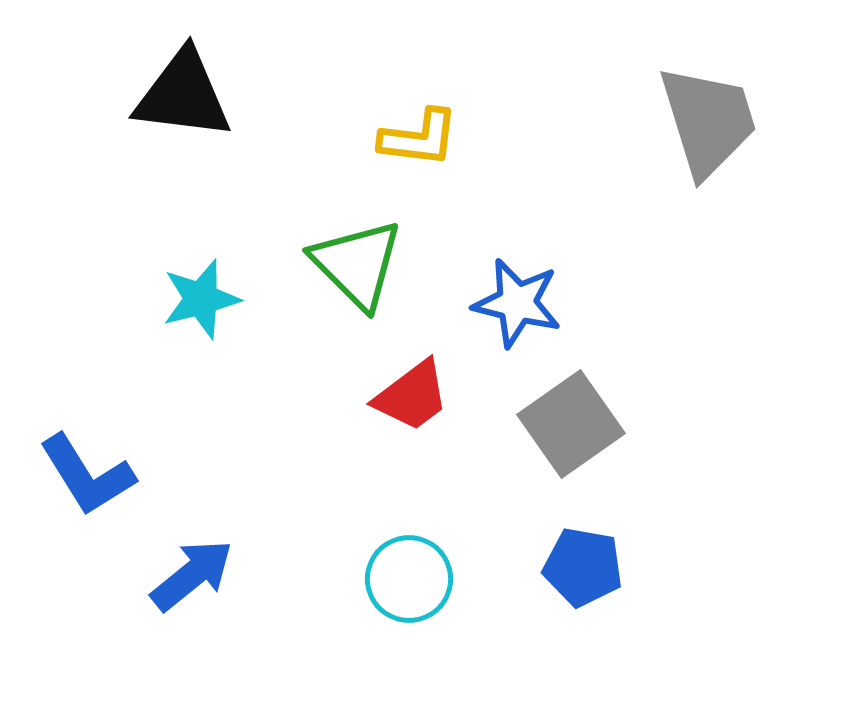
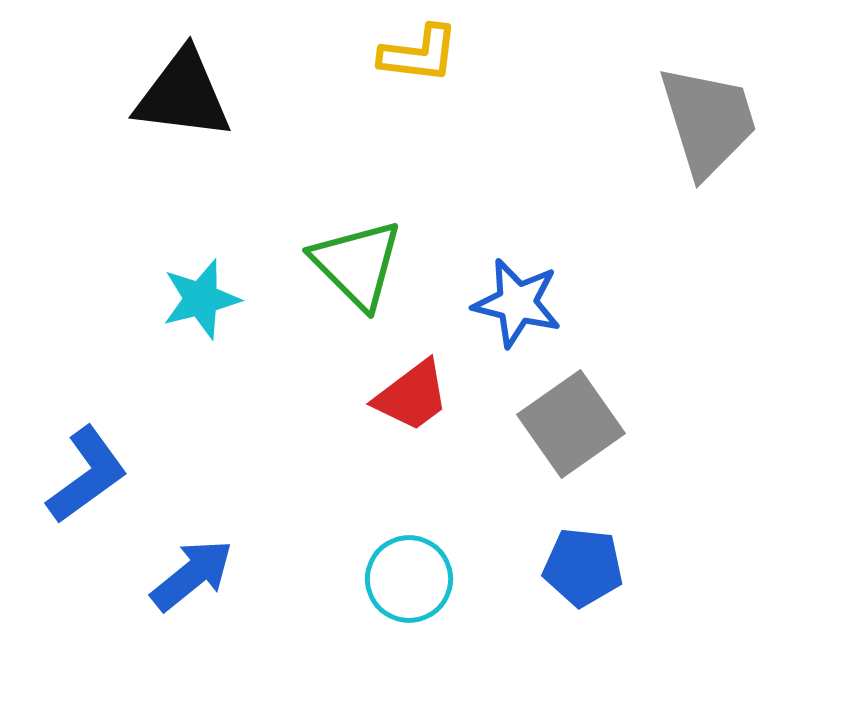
yellow L-shape: moved 84 px up
blue L-shape: rotated 94 degrees counterclockwise
blue pentagon: rotated 4 degrees counterclockwise
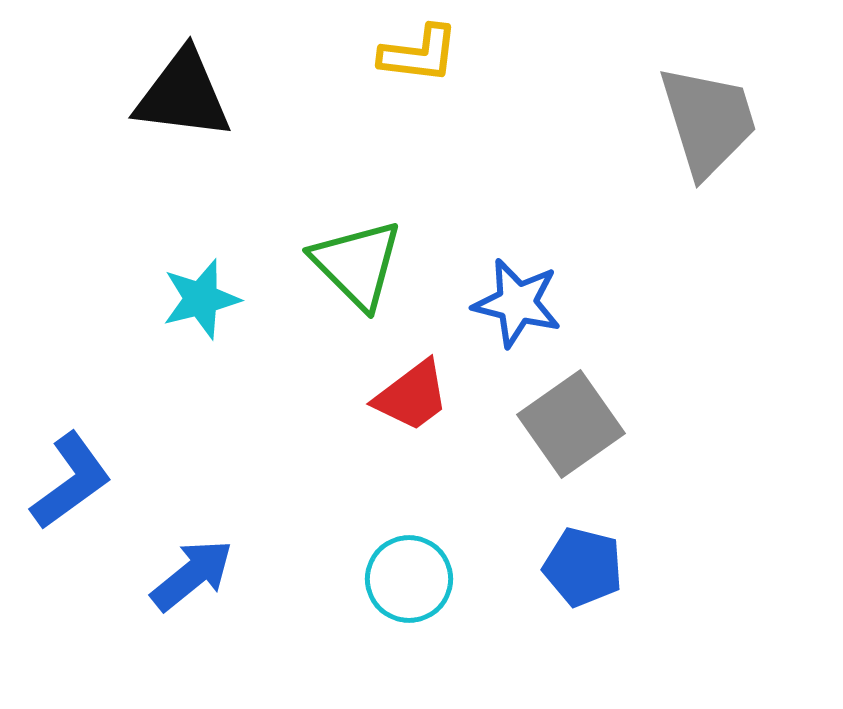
blue L-shape: moved 16 px left, 6 px down
blue pentagon: rotated 8 degrees clockwise
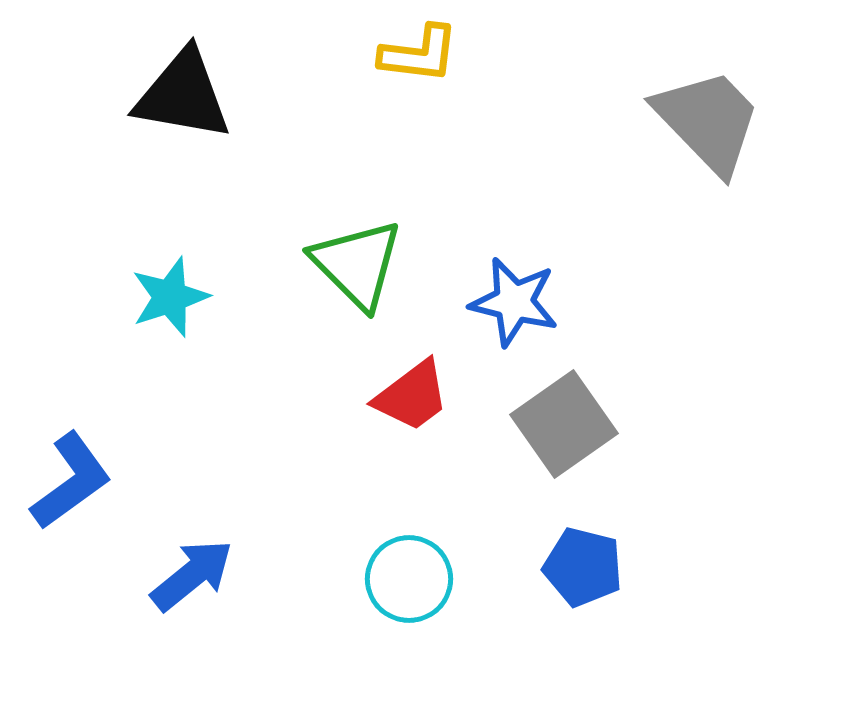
black triangle: rotated 3 degrees clockwise
gray trapezoid: rotated 27 degrees counterclockwise
cyan star: moved 31 px left, 2 px up; rotated 4 degrees counterclockwise
blue star: moved 3 px left, 1 px up
gray square: moved 7 px left
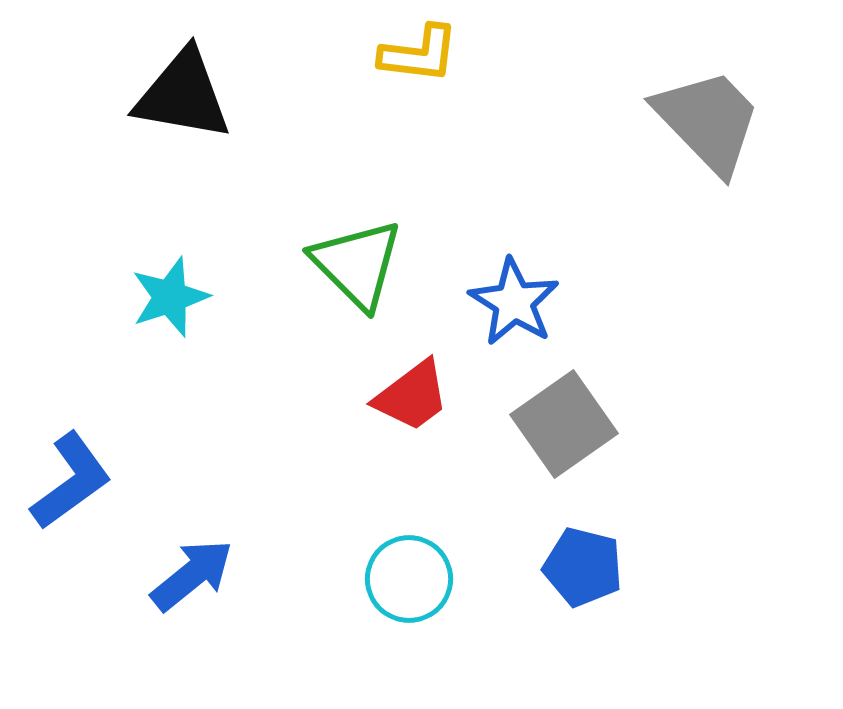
blue star: rotated 18 degrees clockwise
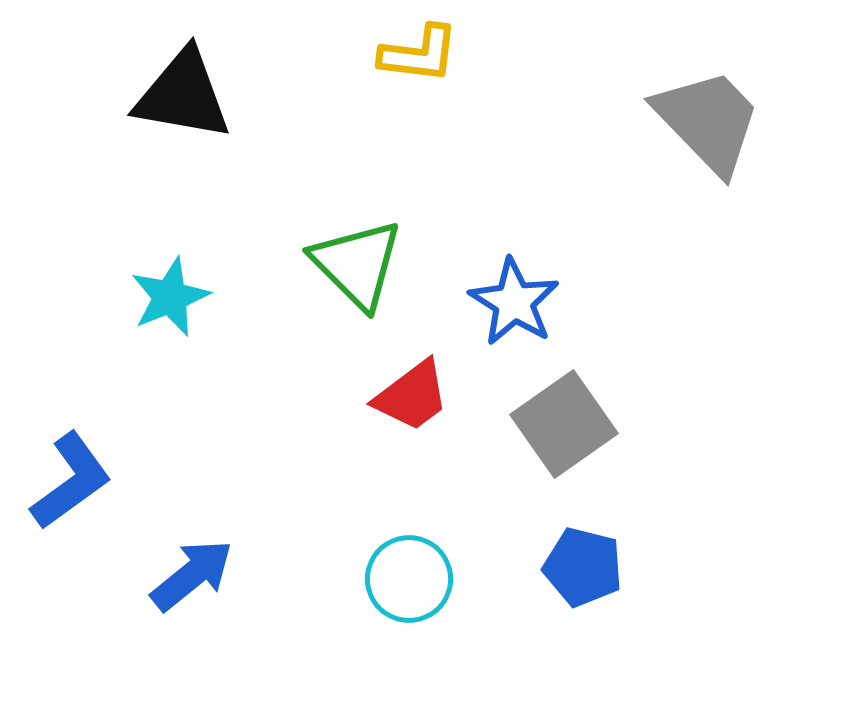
cyan star: rotated 4 degrees counterclockwise
